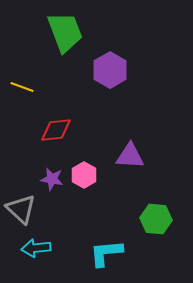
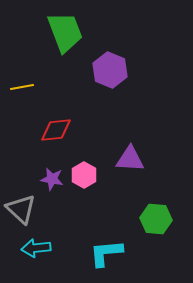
purple hexagon: rotated 8 degrees counterclockwise
yellow line: rotated 30 degrees counterclockwise
purple triangle: moved 3 px down
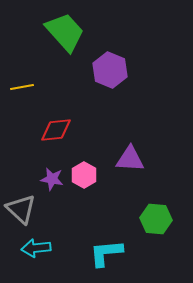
green trapezoid: rotated 21 degrees counterclockwise
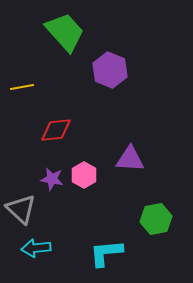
green hexagon: rotated 16 degrees counterclockwise
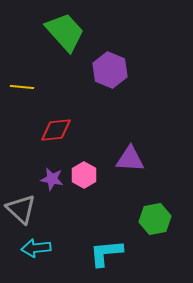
yellow line: rotated 15 degrees clockwise
green hexagon: moved 1 px left
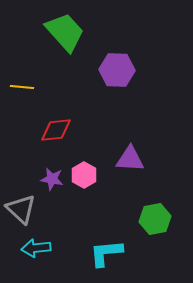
purple hexagon: moved 7 px right; rotated 20 degrees counterclockwise
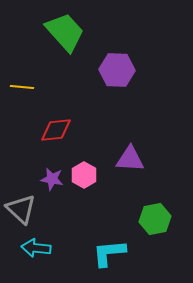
cyan arrow: rotated 12 degrees clockwise
cyan L-shape: moved 3 px right
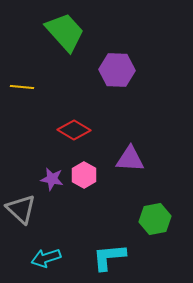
red diamond: moved 18 px right; rotated 36 degrees clockwise
cyan arrow: moved 10 px right, 10 px down; rotated 24 degrees counterclockwise
cyan L-shape: moved 4 px down
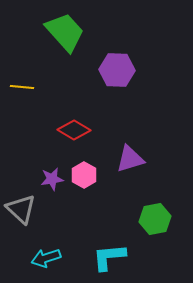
purple triangle: rotated 20 degrees counterclockwise
purple star: rotated 20 degrees counterclockwise
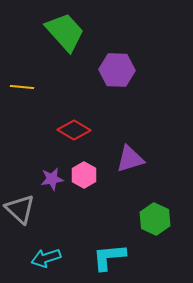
gray triangle: moved 1 px left
green hexagon: rotated 24 degrees counterclockwise
